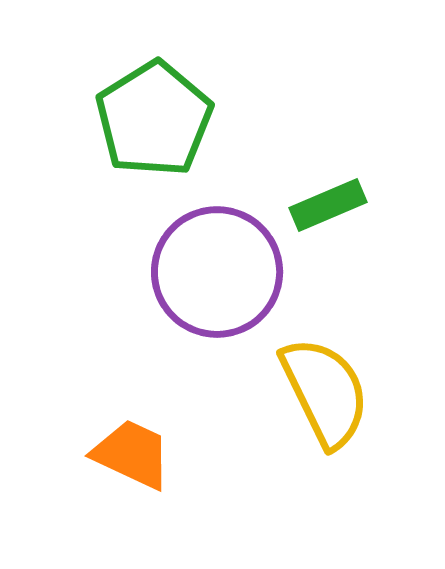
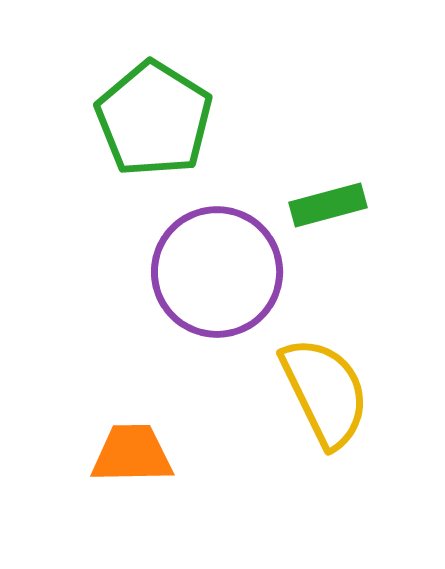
green pentagon: rotated 8 degrees counterclockwise
green rectangle: rotated 8 degrees clockwise
orange trapezoid: rotated 26 degrees counterclockwise
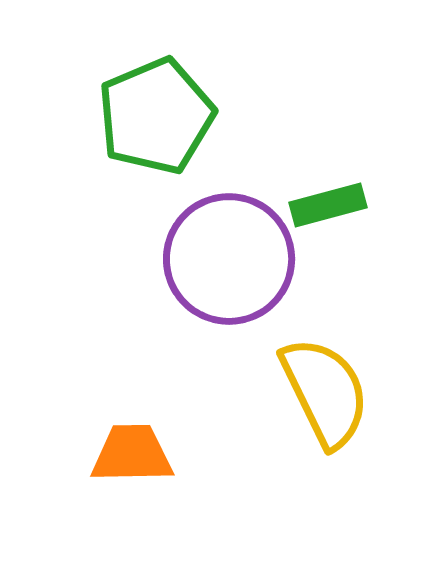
green pentagon: moved 2 px right, 3 px up; rotated 17 degrees clockwise
purple circle: moved 12 px right, 13 px up
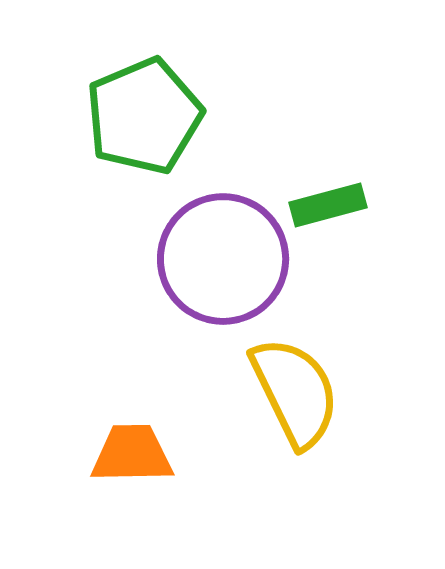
green pentagon: moved 12 px left
purple circle: moved 6 px left
yellow semicircle: moved 30 px left
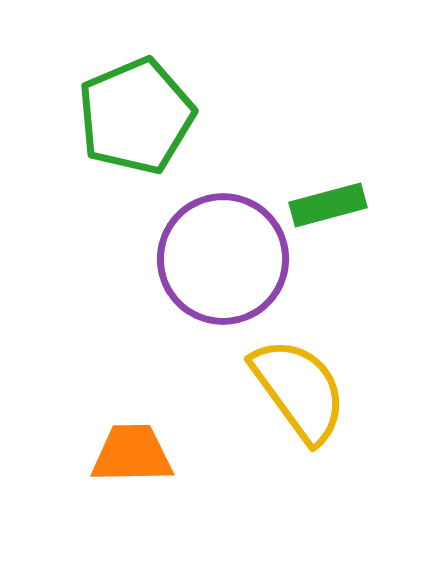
green pentagon: moved 8 px left
yellow semicircle: moved 4 px right, 2 px up; rotated 10 degrees counterclockwise
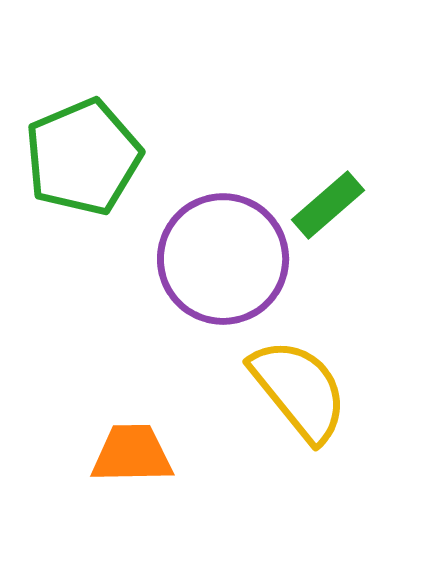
green pentagon: moved 53 px left, 41 px down
green rectangle: rotated 26 degrees counterclockwise
yellow semicircle: rotated 3 degrees counterclockwise
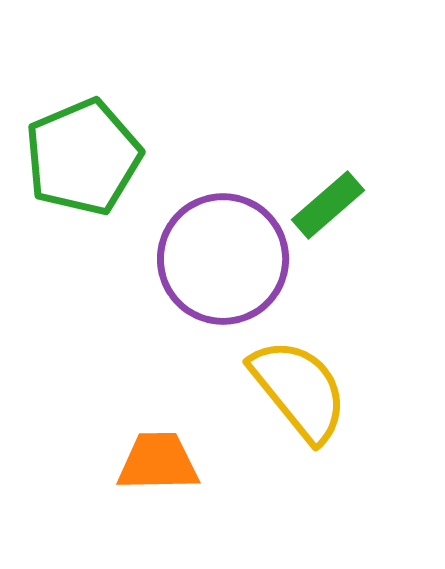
orange trapezoid: moved 26 px right, 8 px down
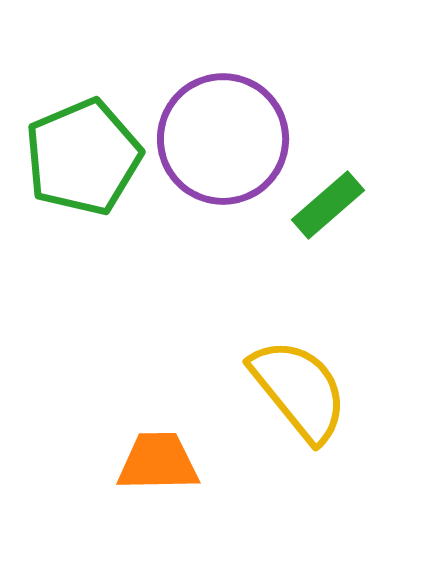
purple circle: moved 120 px up
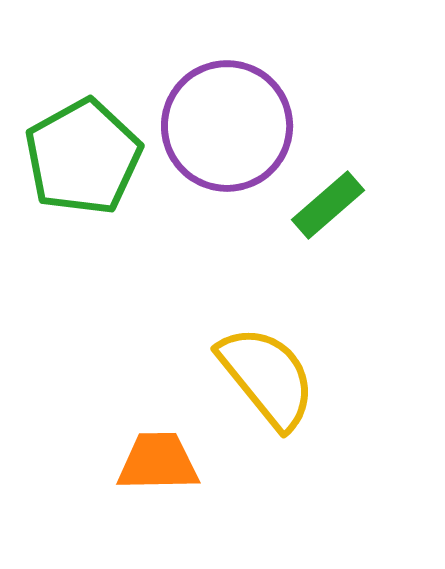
purple circle: moved 4 px right, 13 px up
green pentagon: rotated 6 degrees counterclockwise
yellow semicircle: moved 32 px left, 13 px up
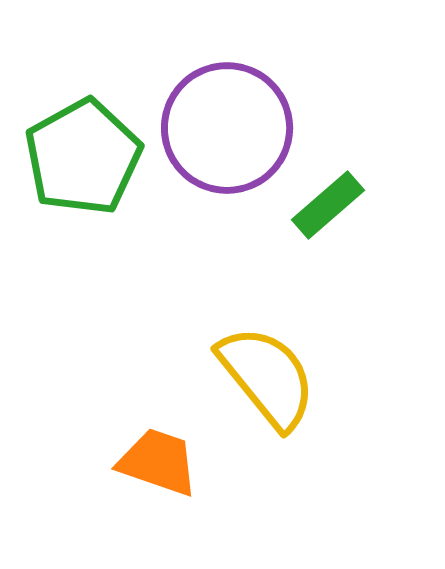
purple circle: moved 2 px down
orange trapezoid: rotated 20 degrees clockwise
